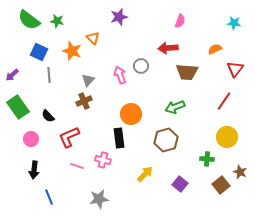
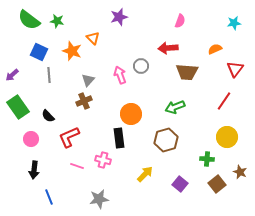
cyan star: rotated 16 degrees counterclockwise
brown square: moved 4 px left, 1 px up
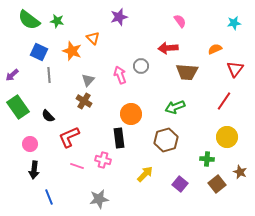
pink semicircle: rotated 56 degrees counterclockwise
brown cross: rotated 35 degrees counterclockwise
pink circle: moved 1 px left, 5 px down
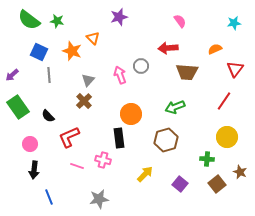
brown cross: rotated 14 degrees clockwise
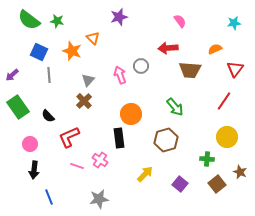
brown trapezoid: moved 3 px right, 2 px up
green arrow: rotated 108 degrees counterclockwise
pink cross: moved 3 px left; rotated 21 degrees clockwise
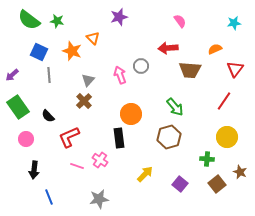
brown hexagon: moved 3 px right, 3 px up
pink circle: moved 4 px left, 5 px up
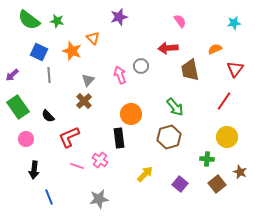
brown trapezoid: rotated 75 degrees clockwise
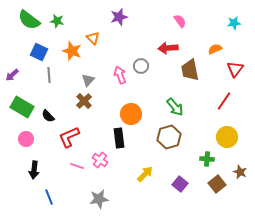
green rectangle: moved 4 px right; rotated 25 degrees counterclockwise
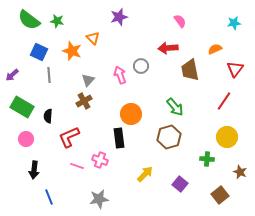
brown cross: rotated 14 degrees clockwise
black semicircle: rotated 48 degrees clockwise
pink cross: rotated 14 degrees counterclockwise
brown square: moved 3 px right, 11 px down
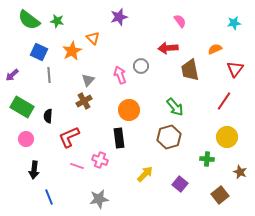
orange star: rotated 24 degrees clockwise
orange circle: moved 2 px left, 4 px up
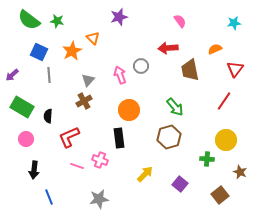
yellow circle: moved 1 px left, 3 px down
